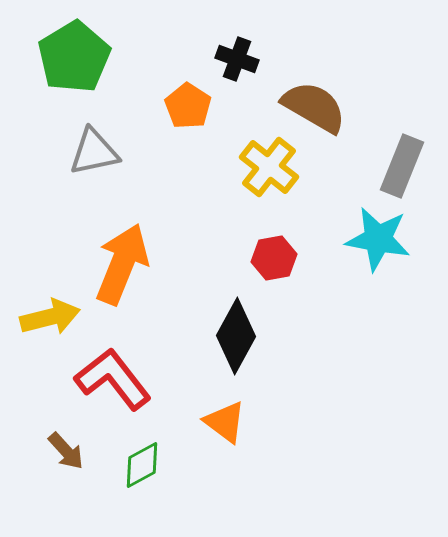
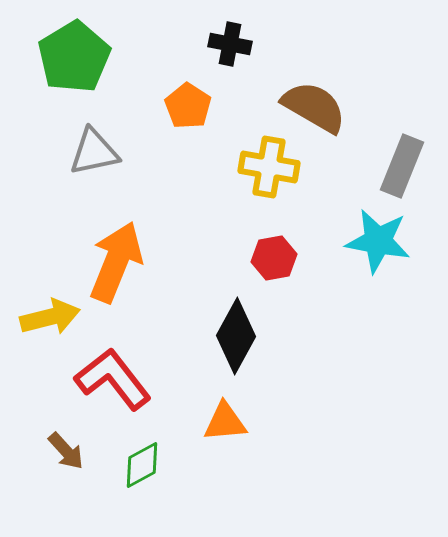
black cross: moved 7 px left, 15 px up; rotated 9 degrees counterclockwise
yellow cross: rotated 28 degrees counterclockwise
cyan star: moved 2 px down
orange arrow: moved 6 px left, 2 px up
orange triangle: rotated 42 degrees counterclockwise
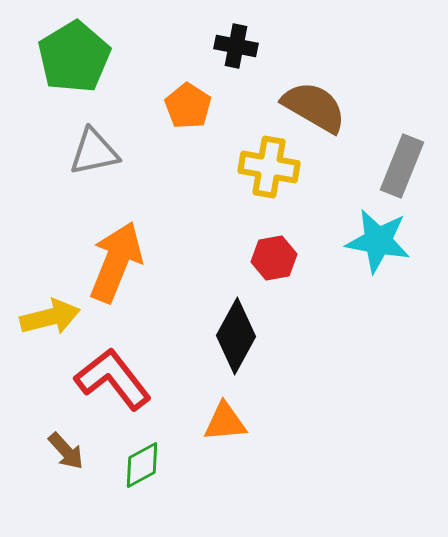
black cross: moved 6 px right, 2 px down
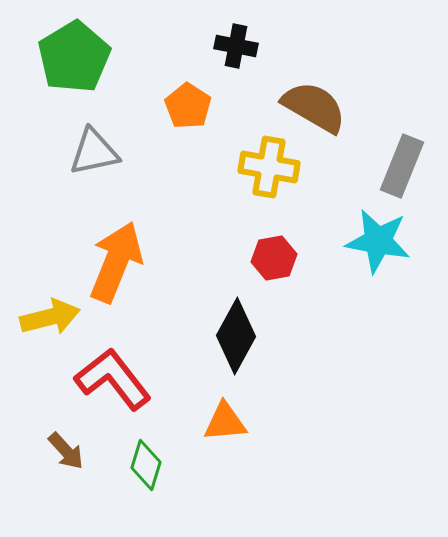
green diamond: moved 4 px right; rotated 45 degrees counterclockwise
